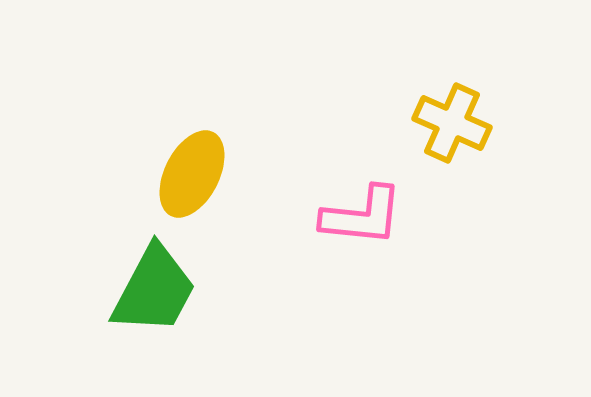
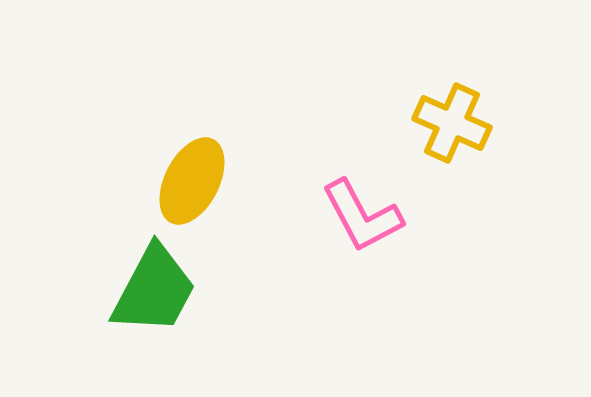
yellow ellipse: moved 7 px down
pink L-shape: rotated 56 degrees clockwise
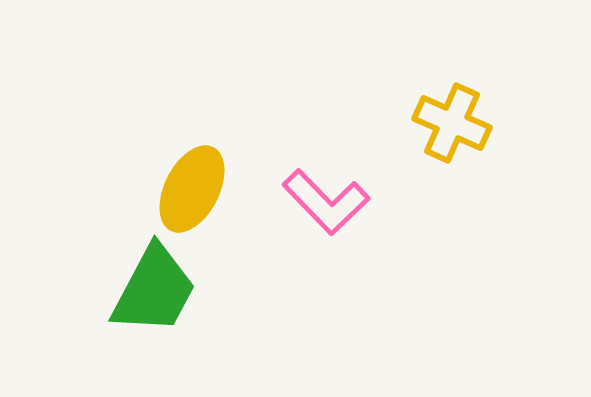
yellow ellipse: moved 8 px down
pink L-shape: moved 36 px left, 14 px up; rotated 16 degrees counterclockwise
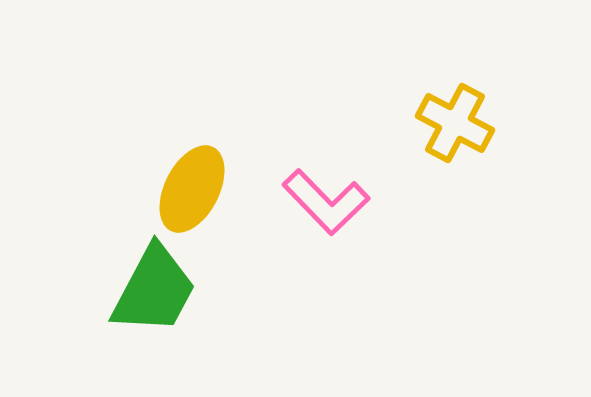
yellow cross: moved 3 px right; rotated 4 degrees clockwise
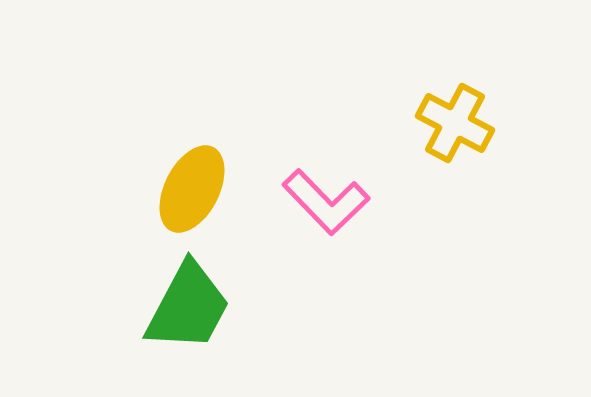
green trapezoid: moved 34 px right, 17 px down
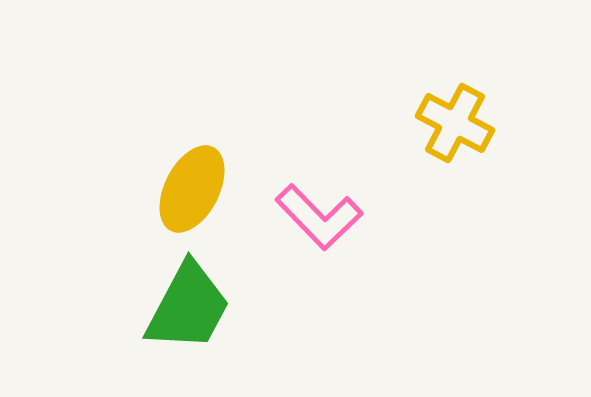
pink L-shape: moved 7 px left, 15 px down
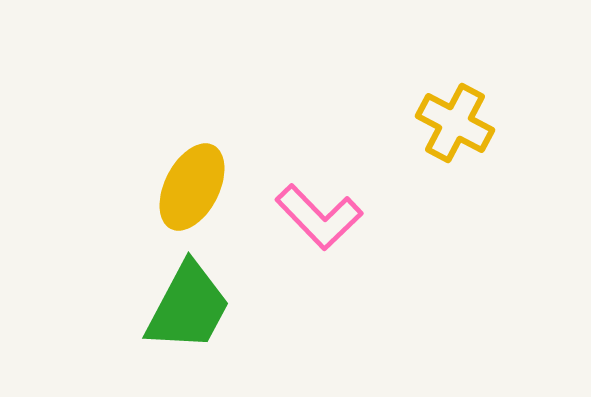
yellow ellipse: moved 2 px up
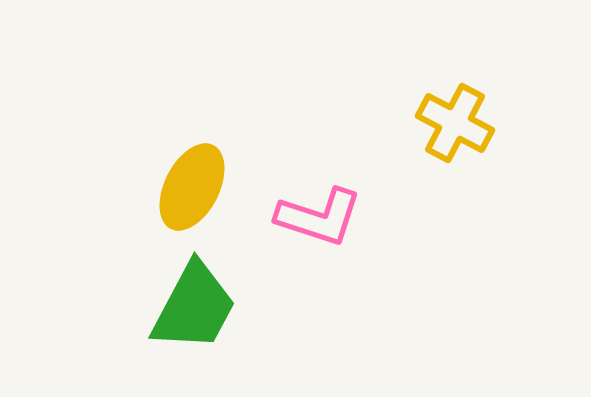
pink L-shape: rotated 28 degrees counterclockwise
green trapezoid: moved 6 px right
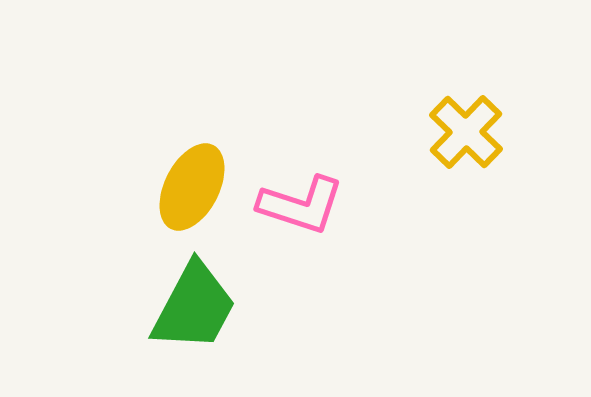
yellow cross: moved 11 px right, 9 px down; rotated 16 degrees clockwise
pink L-shape: moved 18 px left, 12 px up
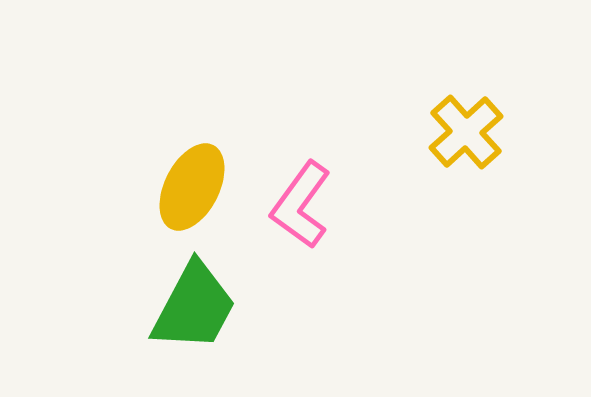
yellow cross: rotated 4 degrees clockwise
pink L-shape: rotated 108 degrees clockwise
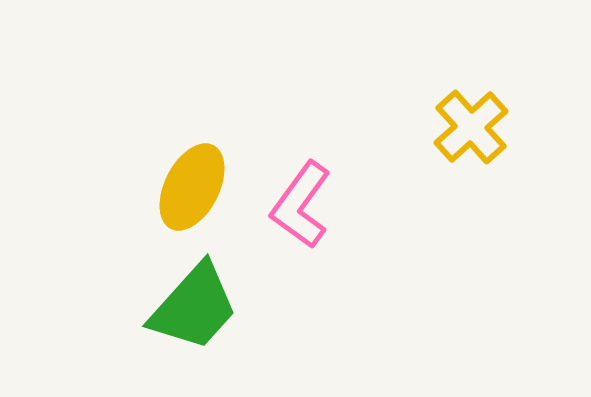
yellow cross: moved 5 px right, 5 px up
green trapezoid: rotated 14 degrees clockwise
